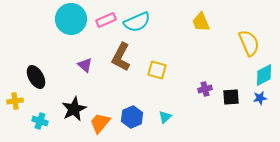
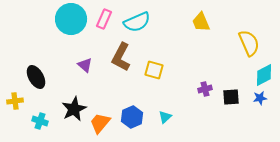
pink rectangle: moved 2 px left, 1 px up; rotated 42 degrees counterclockwise
yellow square: moved 3 px left
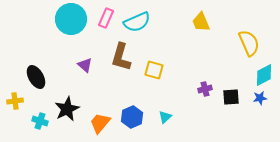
pink rectangle: moved 2 px right, 1 px up
brown L-shape: rotated 12 degrees counterclockwise
black star: moved 7 px left
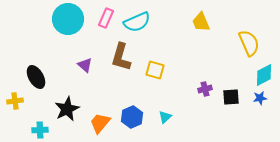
cyan circle: moved 3 px left
yellow square: moved 1 px right
cyan cross: moved 9 px down; rotated 21 degrees counterclockwise
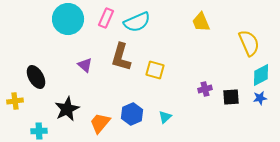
cyan diamond: moved 3 px left
blue hexagon: moved 3 px up
cyan cross: moved 1 px left, 1 px down
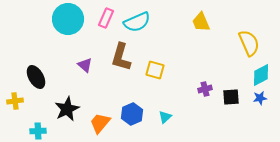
cyan cross: moved 1 px left
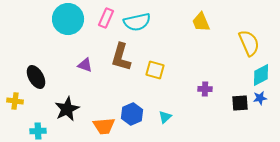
cyan semicircle: rotated 12 degrees clockwise
purple triangle: rotated 21 degrees counterclockwise
purple cross: rotated 16 degrees clockwise
black square: moved 9 px right, 6 px down
yellow cross: rotated 14 degrees clockwise
orange trapezoid: moved 4 px right, 3 px down; rotated 135 degrees counterclockwise
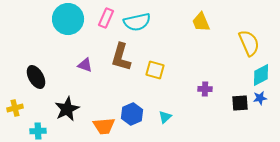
yellow cross: moved 7 px down; rotated 21 degrees counterclockwise
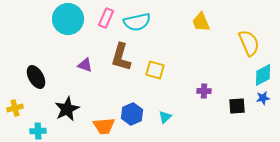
cyan diamond: moved 2 px right
purple cross: moved 1 px left, 2 px down
blue star: moved 3 px right
black square: moved 3 px left, 3 px down
